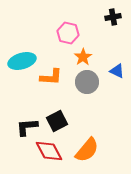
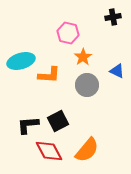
cyan ellipse: moved 1 px left
orange L-shape: moved 2 px left, 2 px up
gray circle: moved 3 px down
black square: moved 1 px right
black L-shape: moved 1 px right, 2 px up
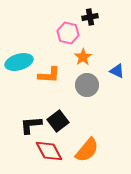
black cross: moved 23 px left
cyan ellipse: moved 2 px left, 1 px down
black square: rotated 10 degrees counterclockwise
black L-shape: moved 3 px right
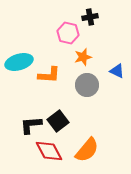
orange star: rotated 18 degrees clockwise
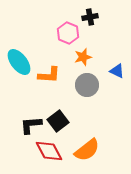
pink hexagon: rotated 10 degrees clockwise
cyan ellipse: rotated 68 degrees clockwise
orange semicircle: rotated 12 degrees clockwise
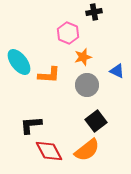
black cross: moved 4 px right, 5 px up
black square: moved 38 px right
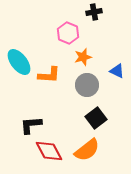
black square: moved 3 px up
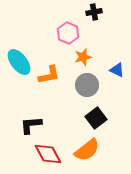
blue triangle: moved 1 px up
orange L-shape: rotated 15 degrees counterclockwise
red diamond: moved 1 px left, 3 px down
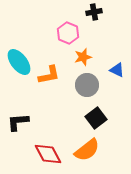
black L-shape: moved 13 px left, 3 px up
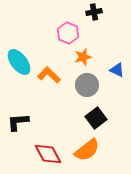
orange L-shape: rotated 125 degrees counterclockwise
